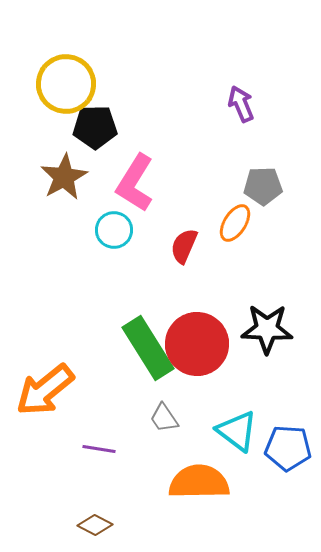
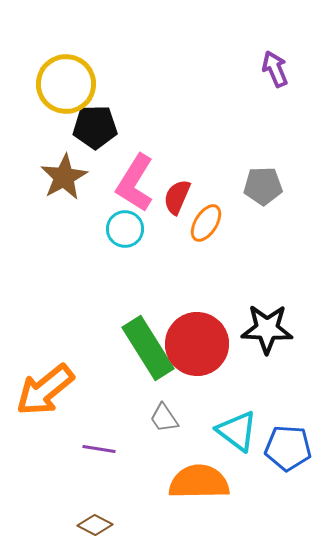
purple arrow: moved 34 px right, 35 px up
orange ellipse: moved 29 px left
cyan circle: moved 11 px right, 1 px up
red semicircle: moved 7 px left, 49 px up
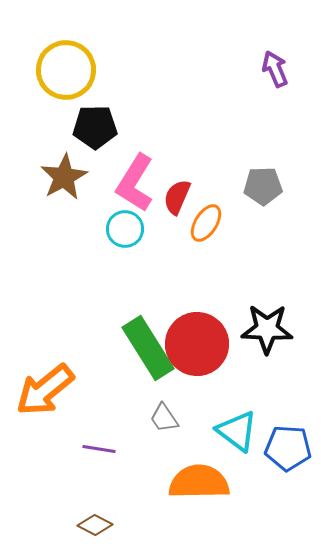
yellow circle: moved 14 px up
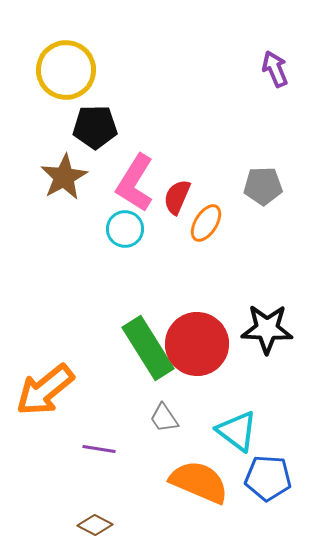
blue pentagon: moved 20 px left, 30 px down
orange semicircle: rotated 24 degrees clockwise
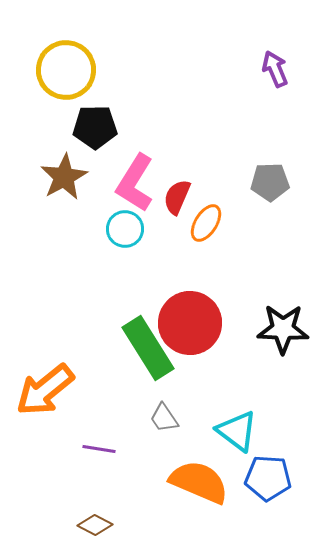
gray pentagon: moved 7 px right, 4 px up
black star: moved 16 px right
red circle: moved 7 px left, 21 px up
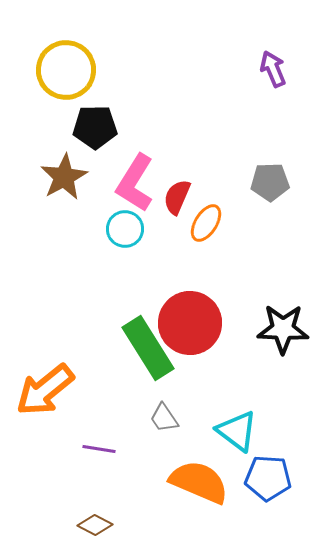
purple arrow: moved 2 px left
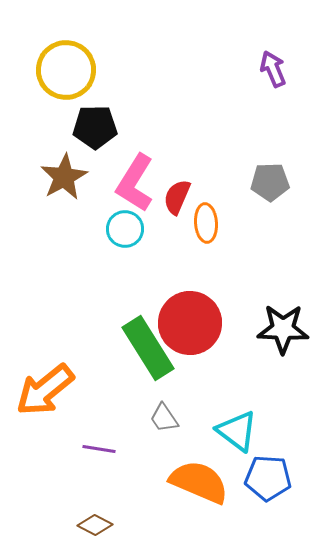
orange ellipse: rotated 36 degrees counterclockwise
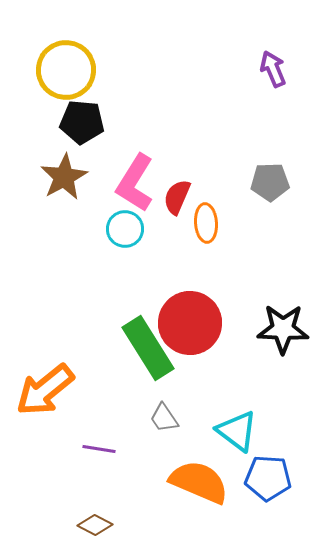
black pentagon: moved 13 px left, 5 px up; rotated 6 degrees clockwise
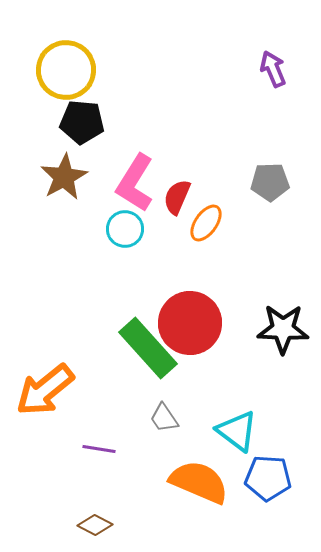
orange ellipse: rotated 39 degrees clockwise
green rectangle: rotated 10 degrees counterclockwise
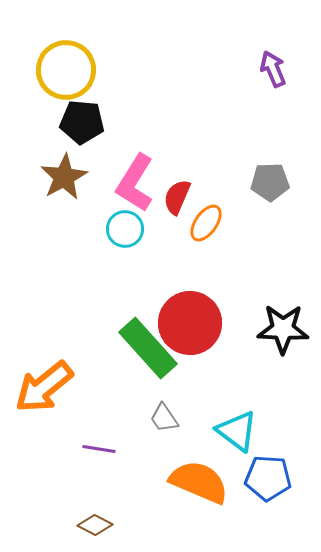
orange arrow: moved 1 px left, 3 px up
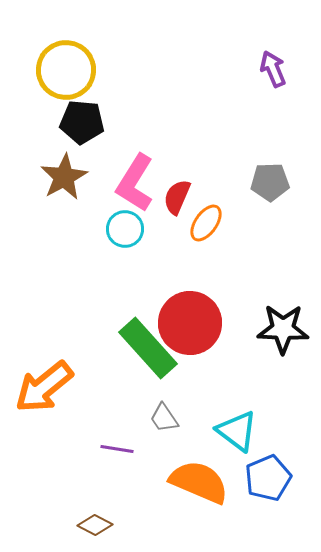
purple line: moved 18 px right
blue pentagon: rotated 27 degrees counterclockwise
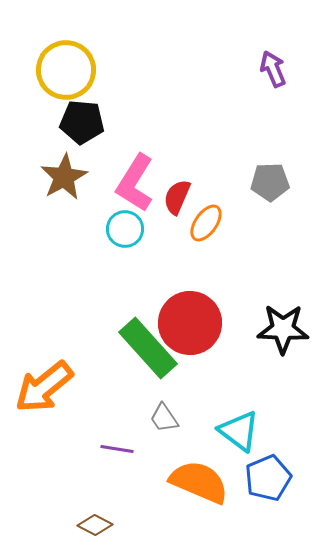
cyan triangle: moved 2 px right
